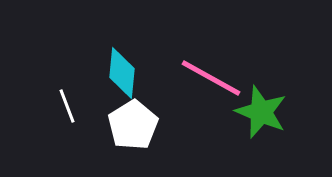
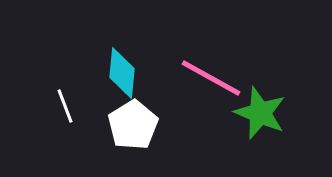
white line: moved 2 px left
green star: moved 1 px left, 1 px down
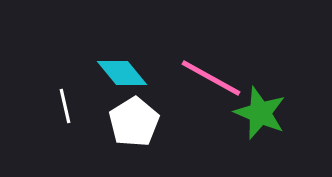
cyan diamond: rotated 45 degrees counterclockwise
white line: rotated 8 degrees clockwise
white pentagon: moved 1 px right, 3 px up
